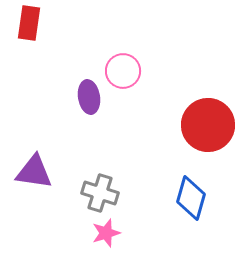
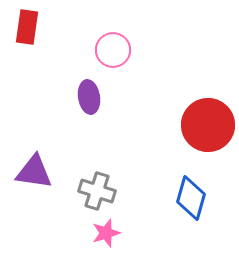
red rectangle: moved 2 px left, 4 px down
pink circle: moved 10 px left, 21 px up
gray cross: moved 3 px left, 2 px up
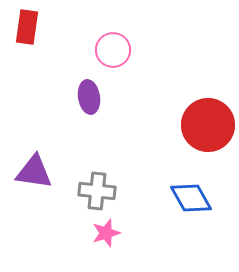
gray cross: rotated 12 degrees counterclockwise
blue diamond: rotated 45 degrees counterclockwise
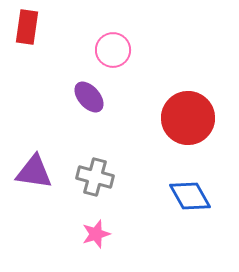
purple ellipse: rotated 32 degrees counterclockwise
red circle: moved 20 px left, 7 px up
gray cross: moved 2 px left, 14 px up; rotated 9 degrees clockwise
blue diamond: moved 1 px left, 2 px up
pink star: moved 10 px left, 1 px down
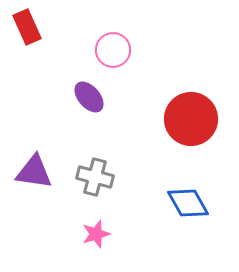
red rectangle: rotated 32 degrees counterclockwise
red circle: moved 3 px right, 1 px down
blue diamond: moved 2 px left, 7 px down
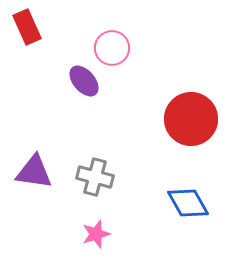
pink circle: moved 1 px left, 2 px up
purple ellipse: moved 5 px left, 16 px up
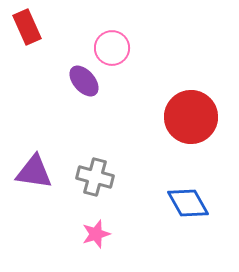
red circle: moved 2 px up
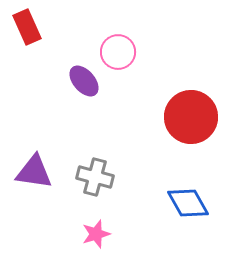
pink circle: moved 6 px right, 4 px down
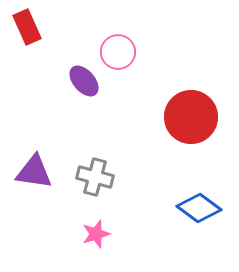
blue diamond: moved 11 px right, 5 px down; rotated 24 degrees counterclockwise
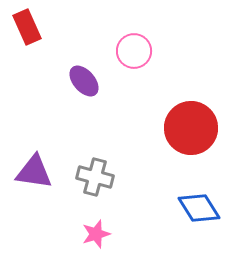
pink circle: moved 16 px right, 1 px up
red circle: moved 11 px down
blue diamond: rotated 21 degrees clockwise
